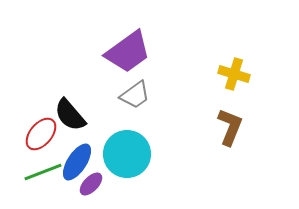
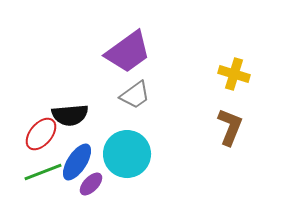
black semicircle: rotated 54 degrees counterclockwise
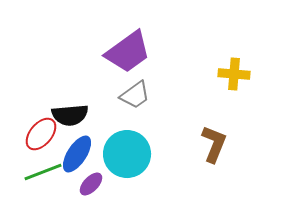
yellow cross: rotated 12 degrees counterclockwise
brown L-shape: moved 16 px left, 17 px down
blue ellipse: moved 8 px up
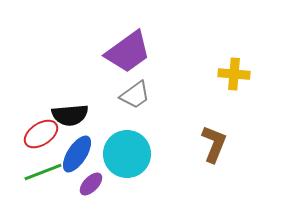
red ellipse: rotated 16 degrees clockwise
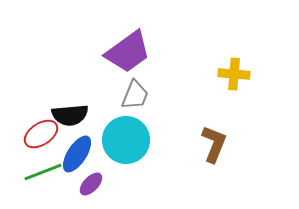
gray trapezoid: rotated 32 degrees counterclockwise
cyan circle: moved 1 px left, 14 px up
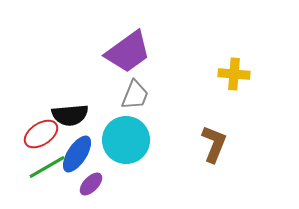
green line: moved 4 px right, 5 px up; rotated 9 degrees counterclockwise
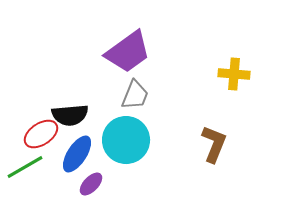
green line: moved 22 px left
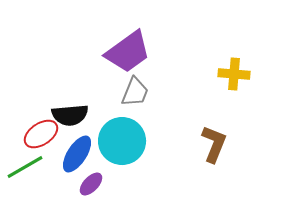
gray trapezoid: moved 3 px up
cyan circle: moved 4 px left, 1 px down
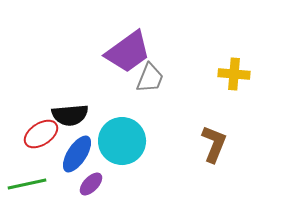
gray trapezoid: moved 15 px right, 14 px up
green line: moved 2 px right, 17 px down; rotated 18 degrees clockwise
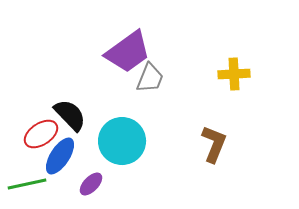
yellow cross: rotated 8 degrees counterclockwise
black semicircle: rotated 129 degrees counterclockwise
blue ellipse: moved 17 px left, 2 px down
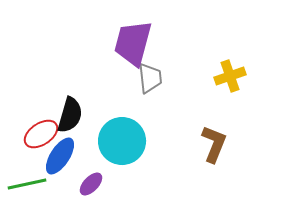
purple trapezoid: moved 5 px right, 9 px up; rotated 141 degrees clockwise
yellow cross: moved 4 px left, 2 px down; rotated 16 degrees counterclockwise
gray trapezoid: rotated 28 degrees counterclockwise
black semicircle: rotated 60 degrees clockwise
